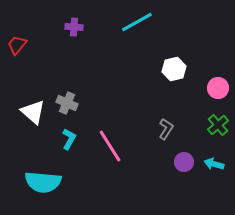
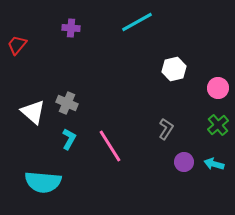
purple cross: moved 3 px left, 1 px down
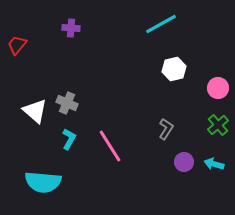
cyan line: moved 24 px right, 2 px down
white triangle: moved 2 px right, 1 px up
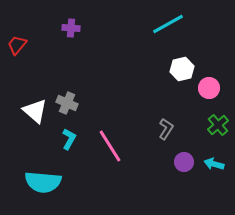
cyan line: moved 7 px right
white hexagon: moved 8 px right
pink circle: moved 9 px left
